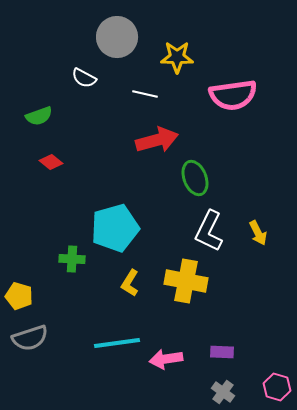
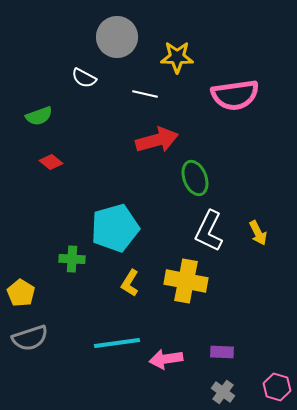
pink semicircle: moved 2 px right
yellow pentagon: moved 2 px right, 3 px up; rotated 16 degrees clockwise
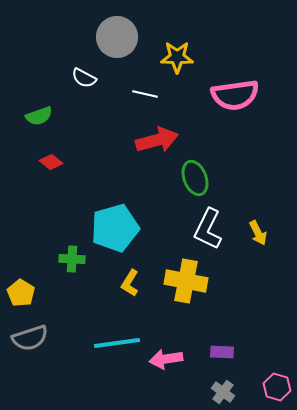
white L-shape: moved 1 px left, 2 px up
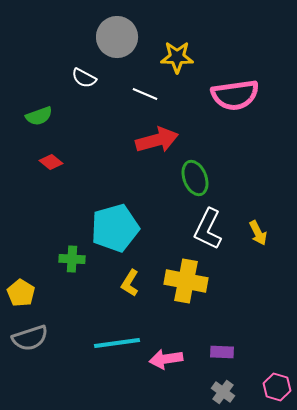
white line: rotated 10 degrees clockwise
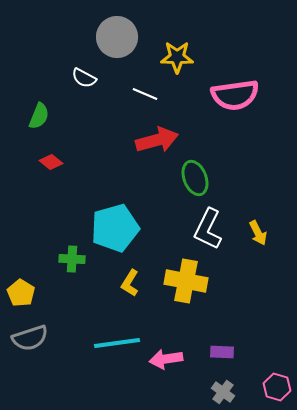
green semicircle: rotated 48 degrees counterclockwise
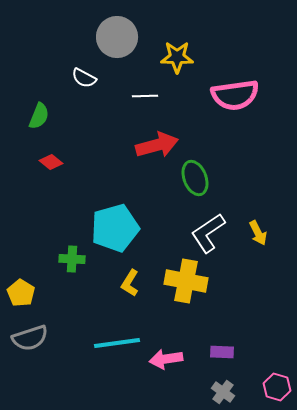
white line: moved 2 px down; rotated 25 degrees counterclockwise
red arrow: moved 5 px down
white L-shape: moved 4 px down; rotated 30 degrees clockwise
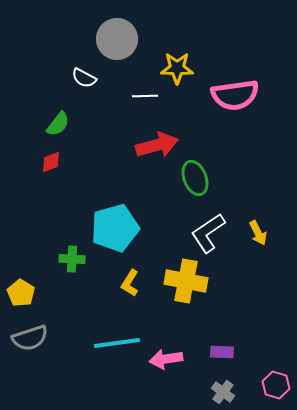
gray circle: moved 2 px down
yellow star: moved 11 px down
green semicircle: moved 19 px right, 8 px down; rotated 16 degrees clockwise
red diamond: rotated 60 degrees counterclockwise
pink hexagon: moved 1 px left, 2 px up
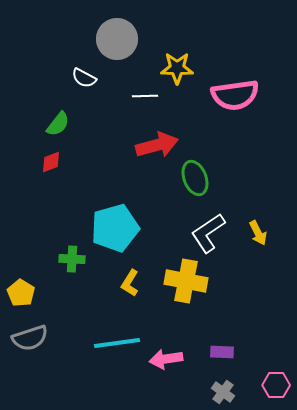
pink hexagon: rotated 16 degrees counterclockwise
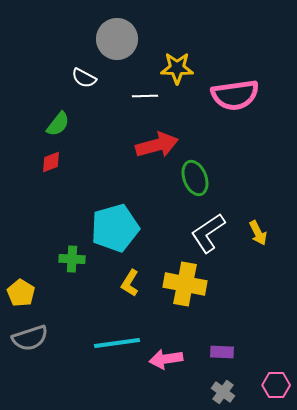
yellow cross: moved 1 px left, 3 px down
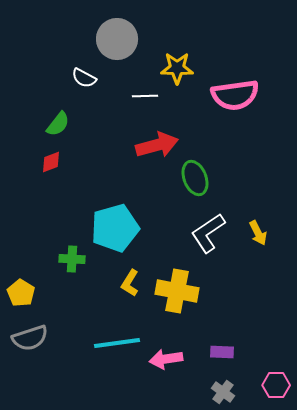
yellow cross: moved 8 px left, 7 px down
